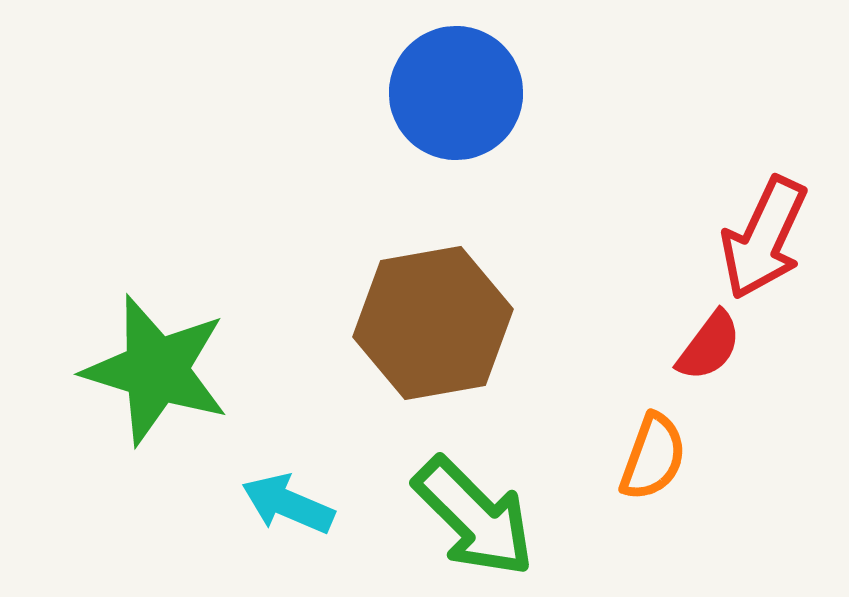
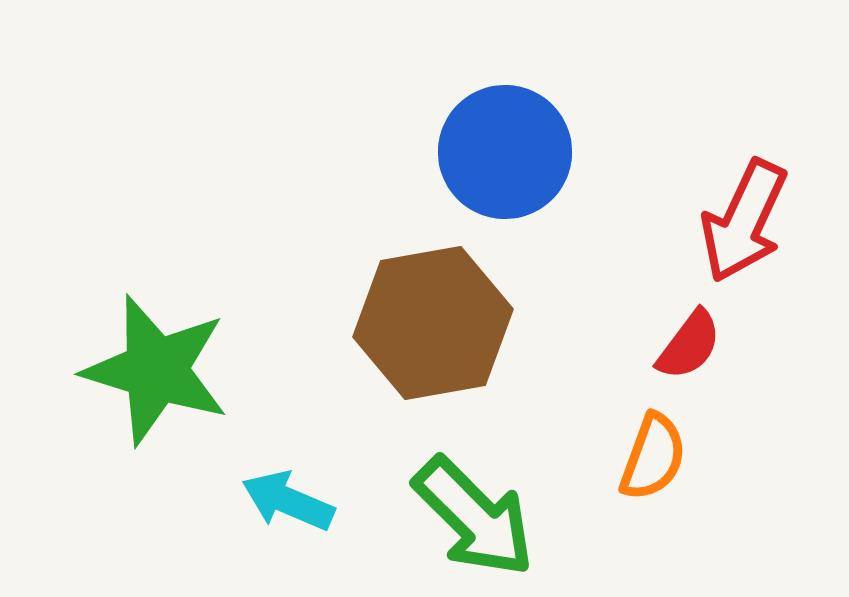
blue circle: moved 49 px right, 59 px down
red arrow: moved 20 px left, 17 px up
red semicircle: moved 20 px left, 1 px up
cyan arrow: moved 3 px up
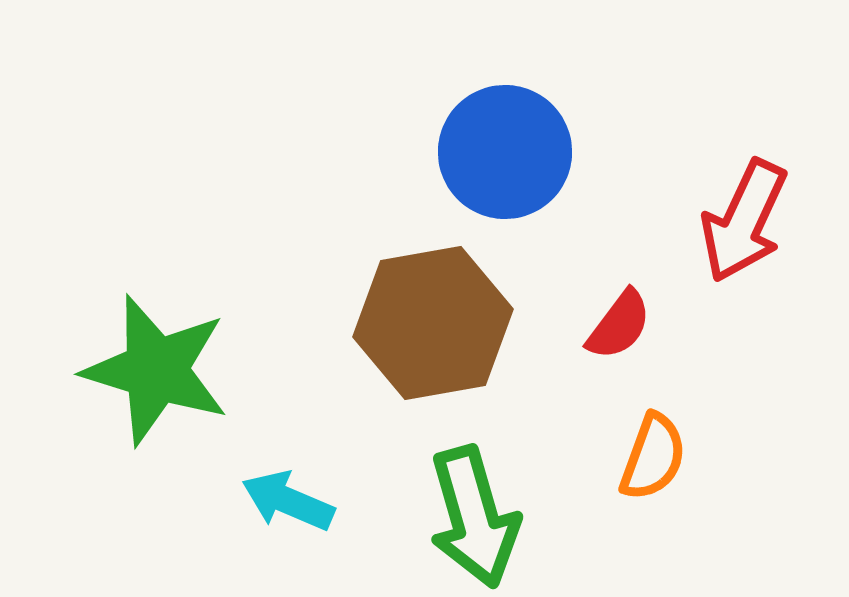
red semicircle: moved 70 px left, 20 px up
green arrow: rotated 29 degrees clockwise
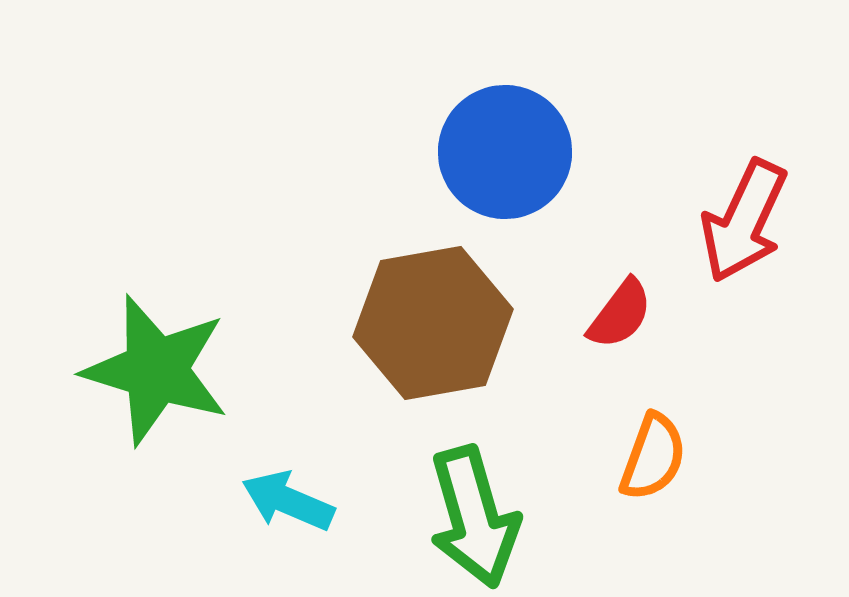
red semicircle: moved 1 px right, 11 px up
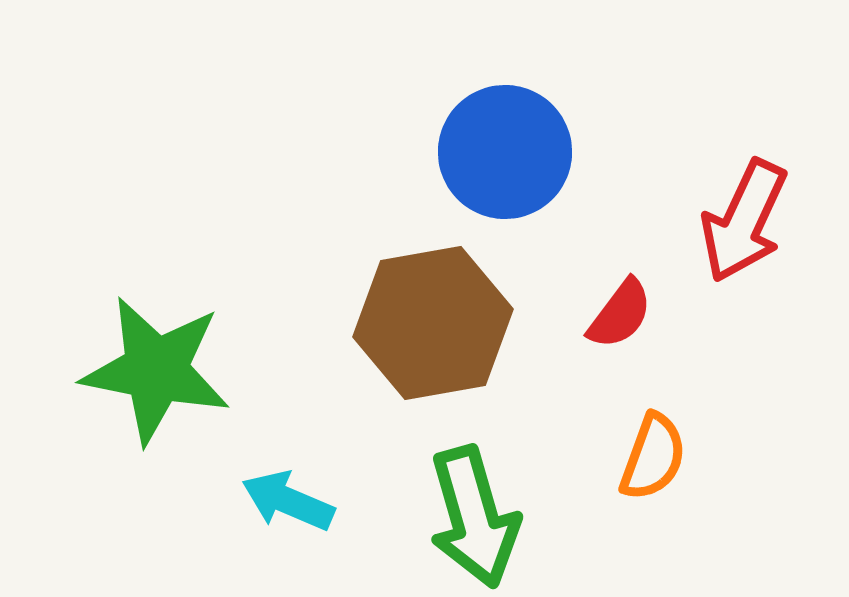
green star: rotated 6 degrees counterclockwise
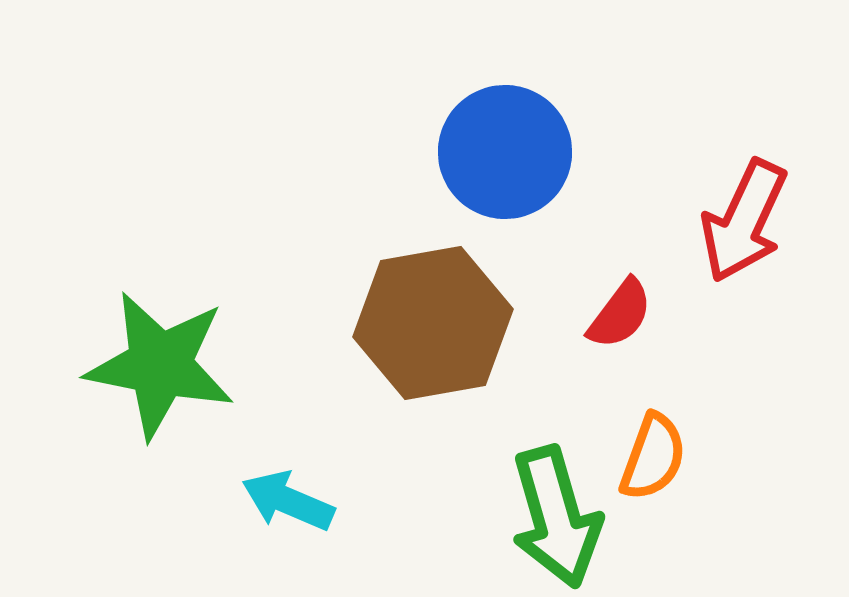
green star: moved 4 px right, 5 px up
green arrow: moved 82 px right
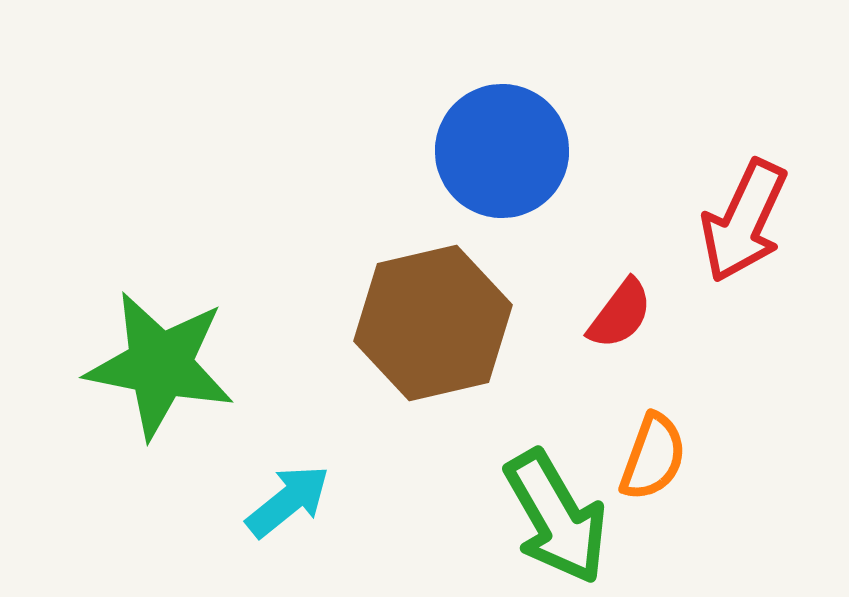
blue circle: moved 3 px left, 1 px up
brown hexagon: rotated 3 degrees counterclockwise
cyan arrow: rotated 118 degrees clockwise
green arrow: rotated 14 degrees counterclockwise
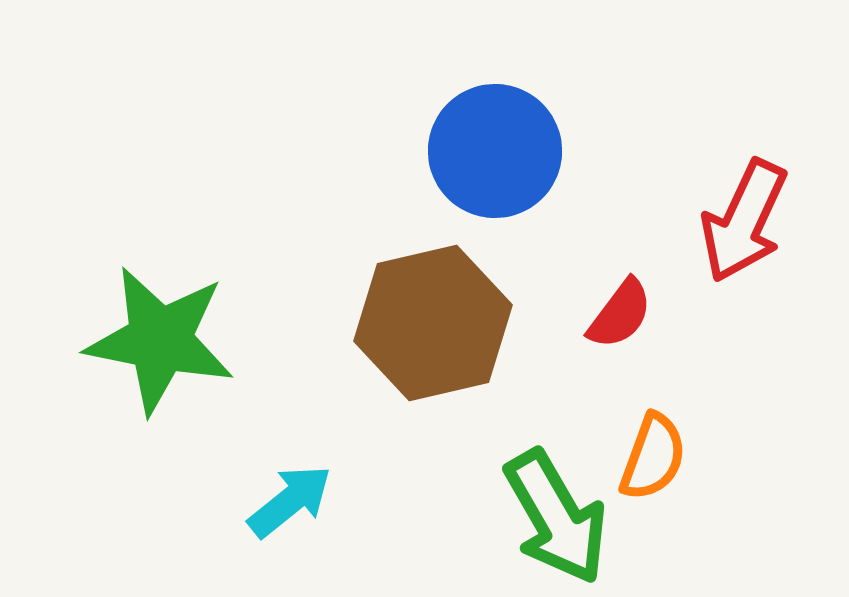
blue circle: moved 7 px left
green star: moved 25 px up
cyan arrow: moved 2 px right
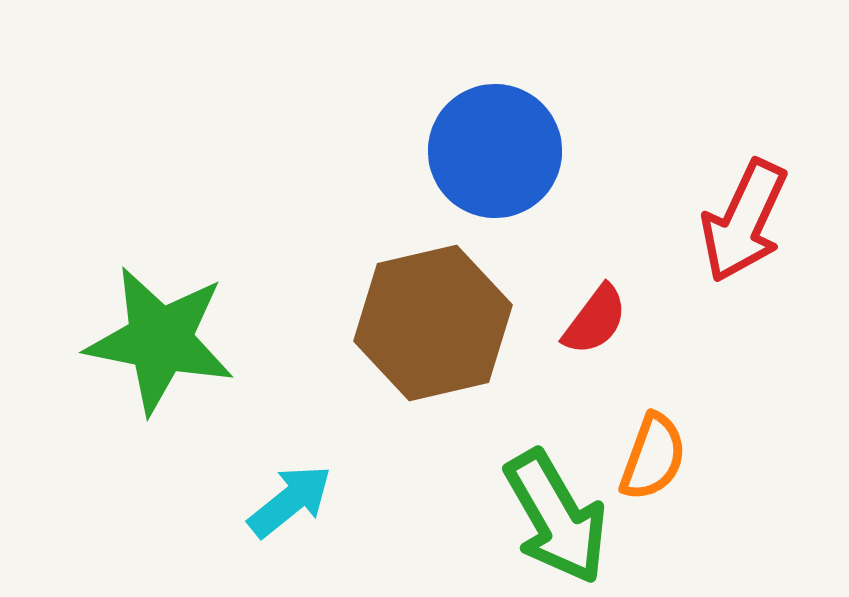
red semicircle: moved 25 px left, 6 px down
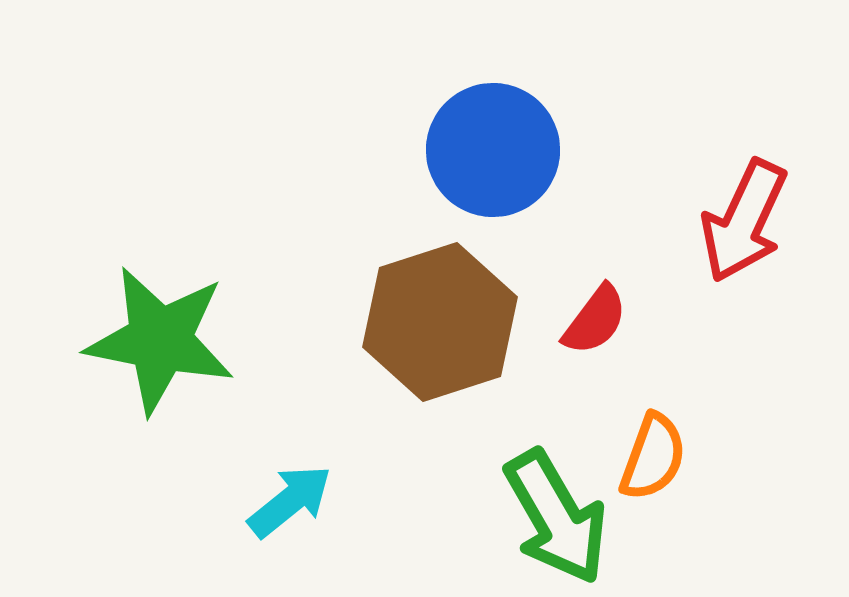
blue circle: moved 2 px left, 1 px up
brown hexagon: moved 7 px right, 1 px up; rotated 5 degrees counterclockwise
